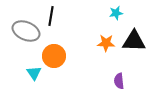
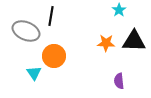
cyan star: moved 3 px right, 3 px up; rotated 24 degrees counterclockwise
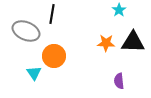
black line: moved 1 px right, 2 px up
black triangle: moved 1 px left, 1 px down
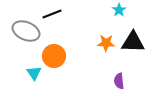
black line: rotated 60 degrees clockwise
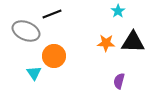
cyan star: moved 1 px left, 1 px down
purple semicircle: rotated 21 degrees clockwise
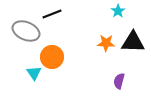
orange circle: moved 2 px left, 1 px down
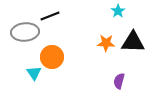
black line: moved 2 px left, 2 px down
gray ellipse: moved 1 px left, 1 px down; rotated 28 degrees counterclockwise
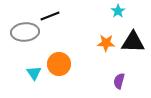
orange circle: moved 7 px right, 7 px down
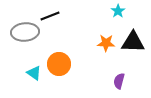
cyan triangle: rotated 21 degrees counterclockwise
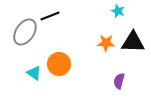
cyan star: rotated 16 degrees counterclockwise
gray ellipse: rotated 52 degrees counterclockwise
